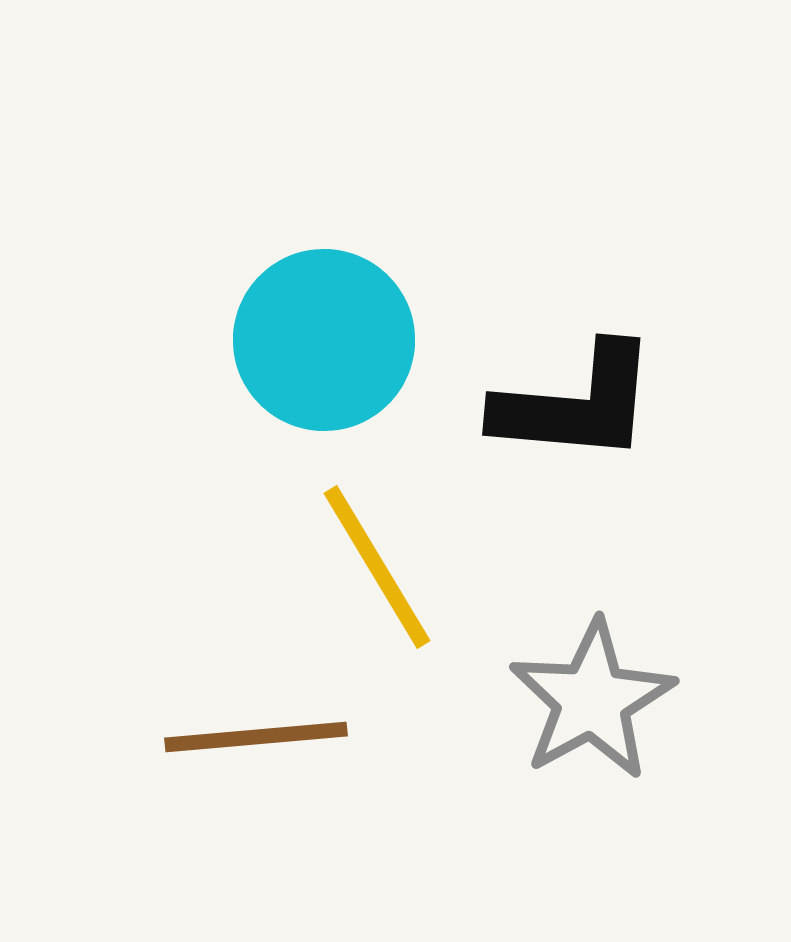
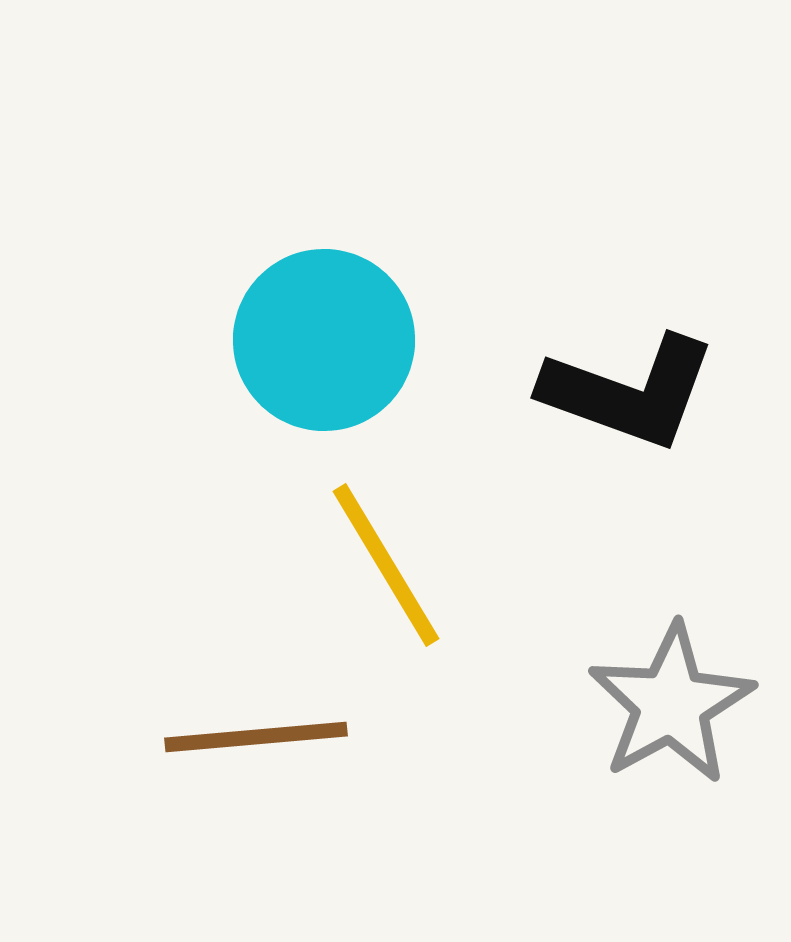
black L-shape: moved 53 px right, 12 px up; rotated 15 degrees clockwise
yellow line: moved 9 px right, 2 px up
gray star: moved 79 px right, 4 px down
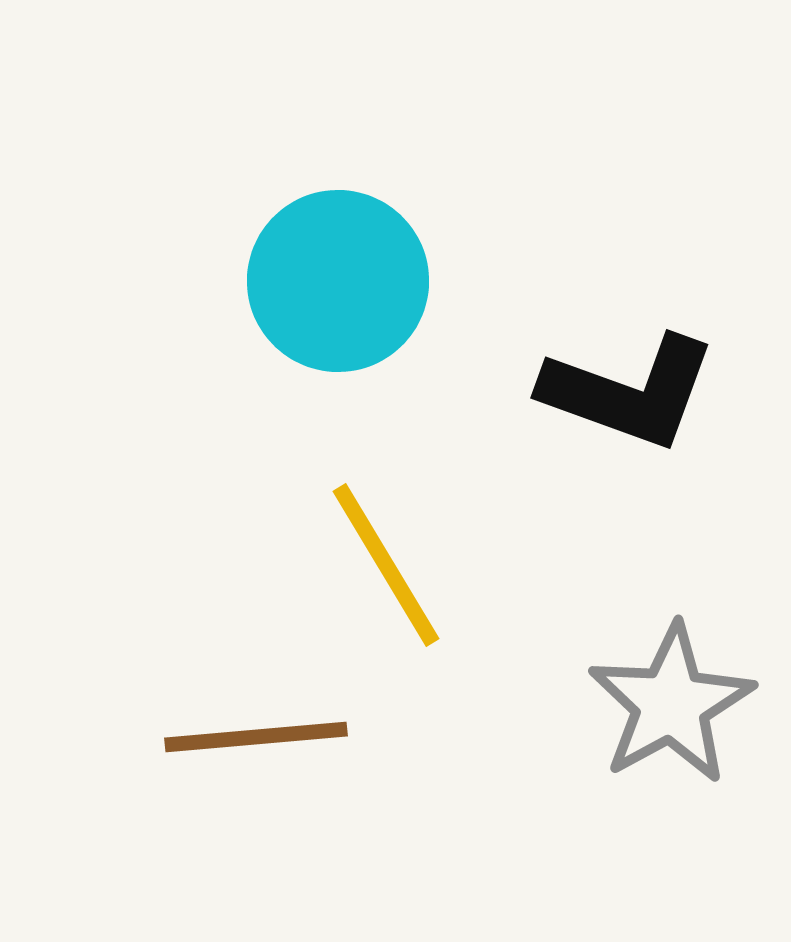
cyan circle: moved 14 px right, 59 px up
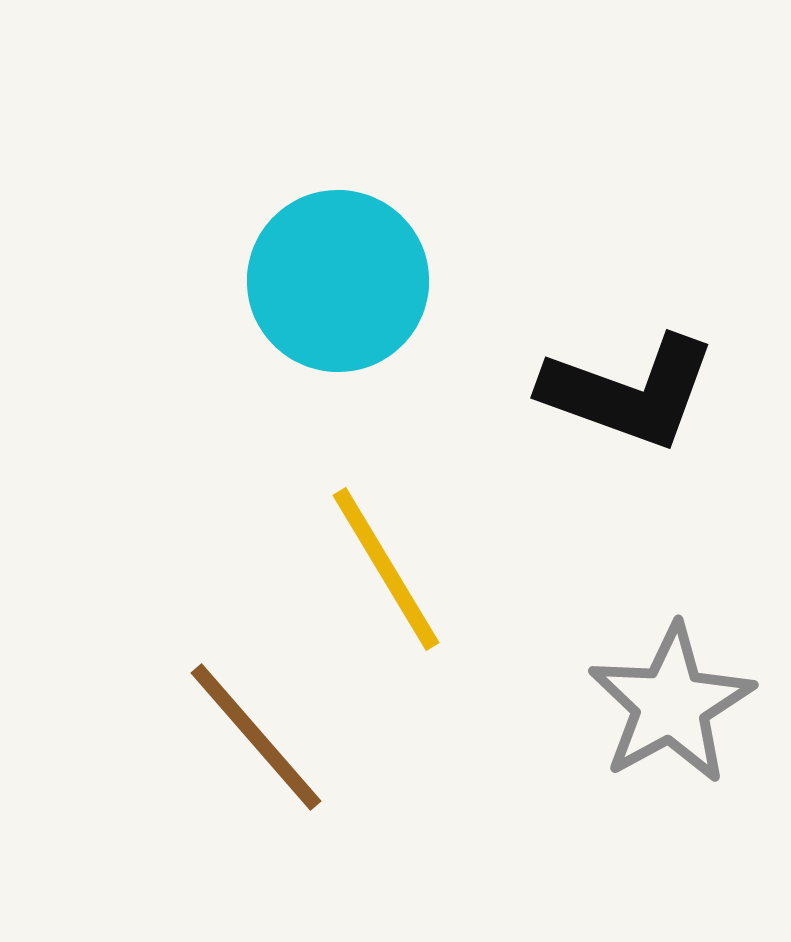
yellow line: moved 4 px down
brown line: rotated 54 degrees clockwise
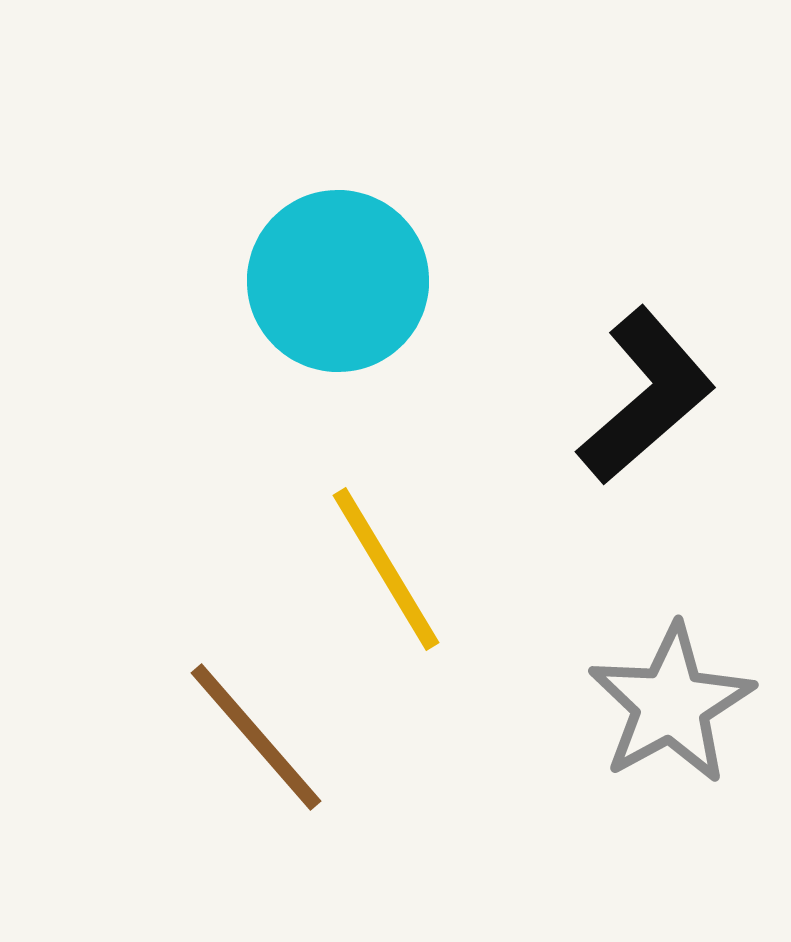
black L-shape: moved 17 px right, 4 px down; rotated 61 degrees counterclockwise
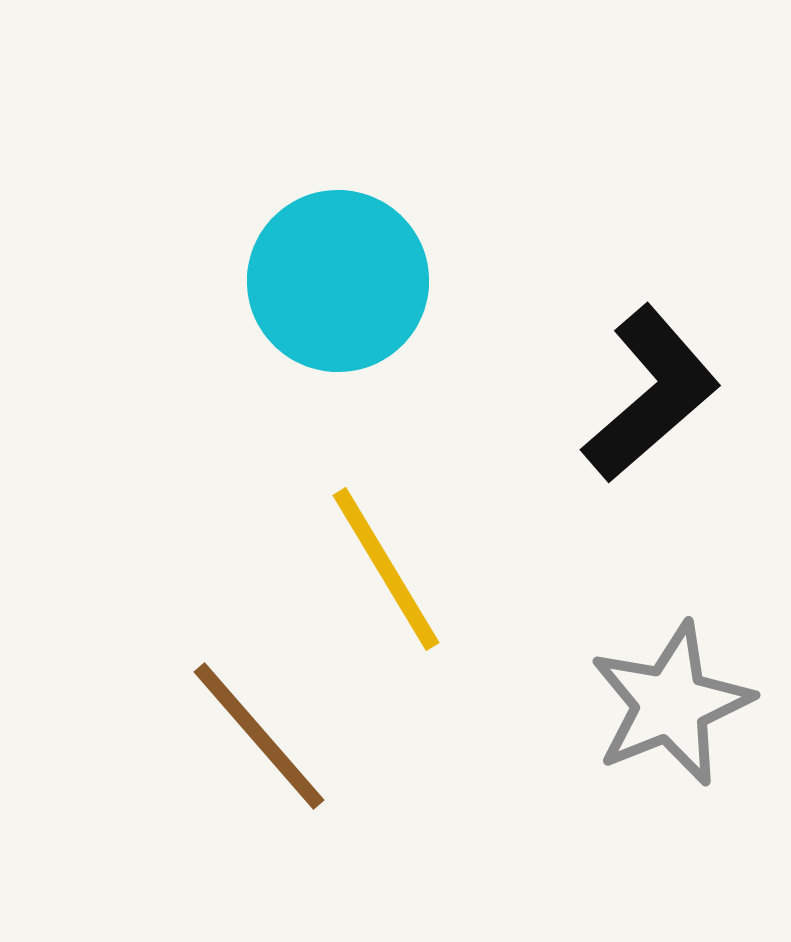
black L-shape: moved 5 px right, 2 px up
gray star: rotated 7 degrees clockwise
brown line: moved 3 px right, 1 px up
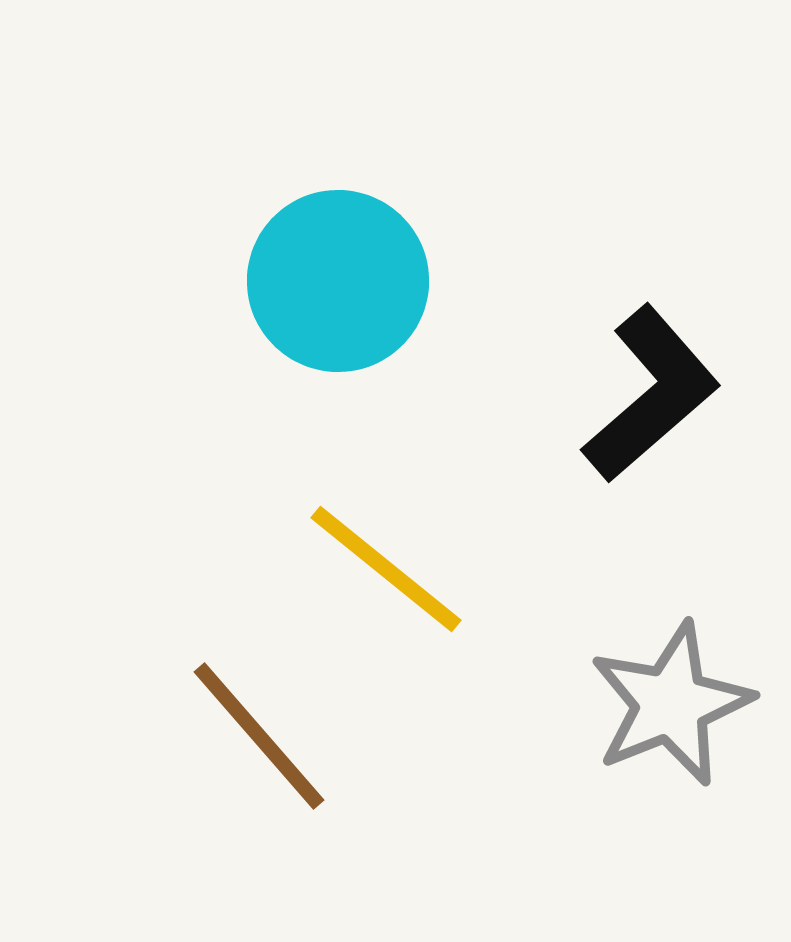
yellow line: rotated 20 degrees counterclockwise
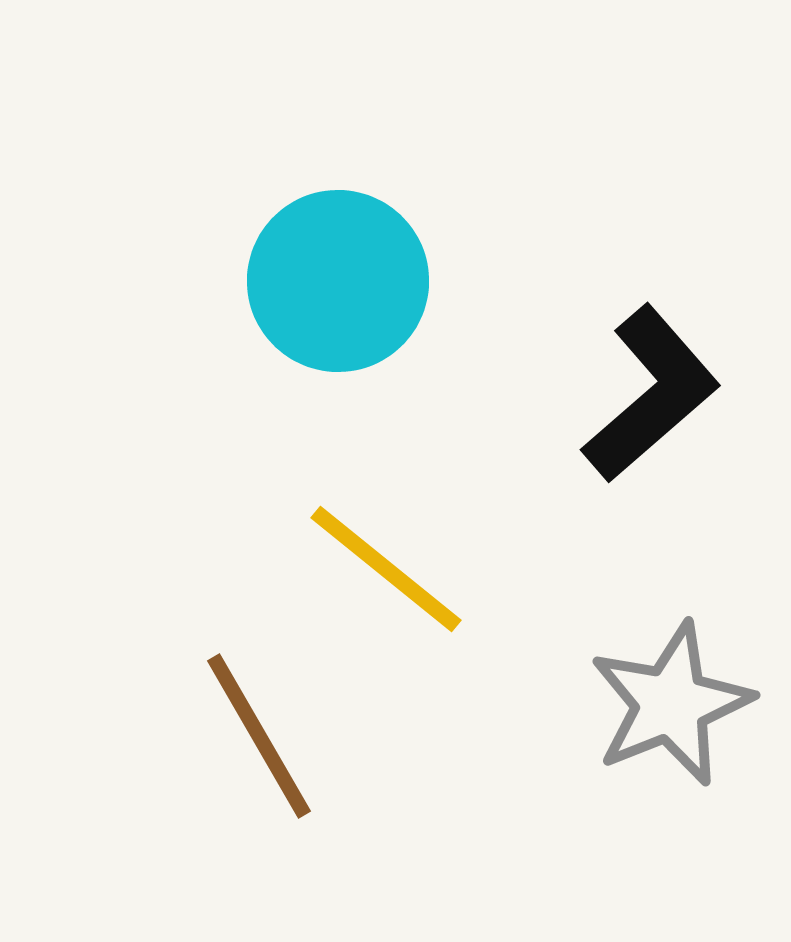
brown line: rotated 11 degrees clockwise
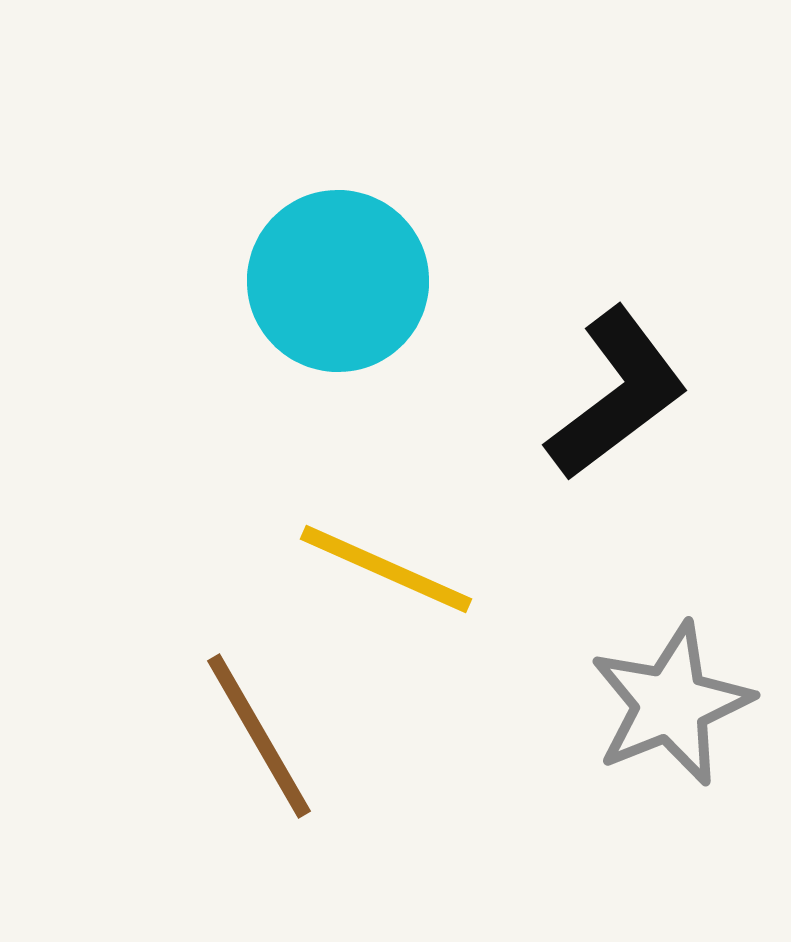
black L-shape: moved 34 px left; rotated 4 degrees clockwise
yellow line: rotated 15 degrees counterclockwise
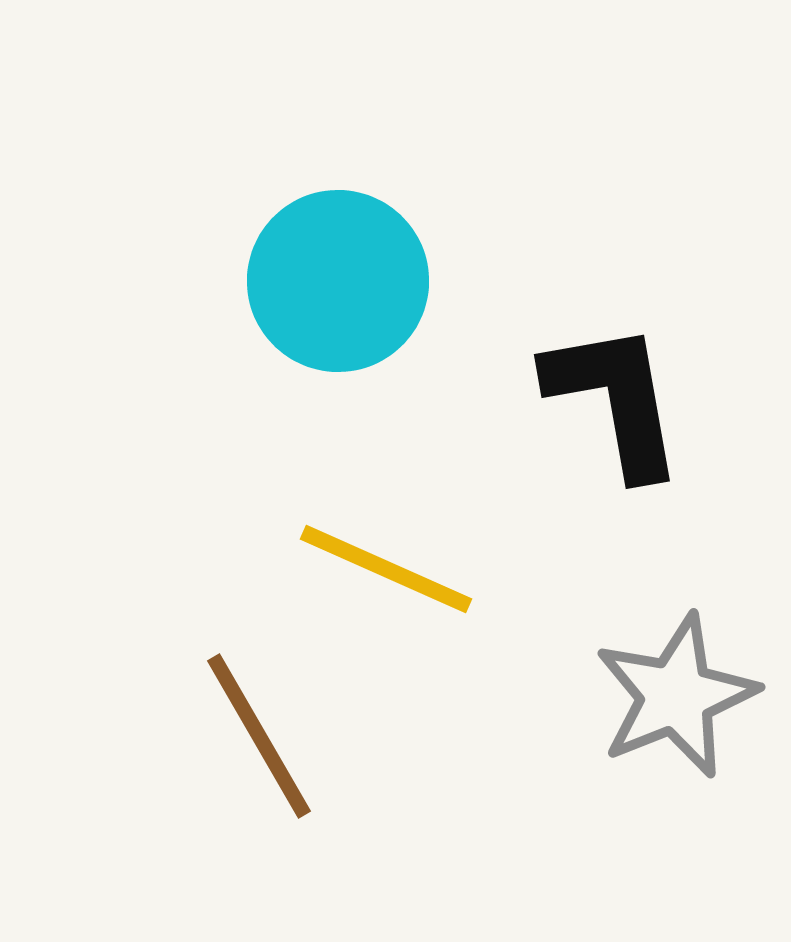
black L-shape: moved 2 px left, 5 px down; rotated 63 degrees counterclockwise
gray star: moved 5 px right, 8 px up
